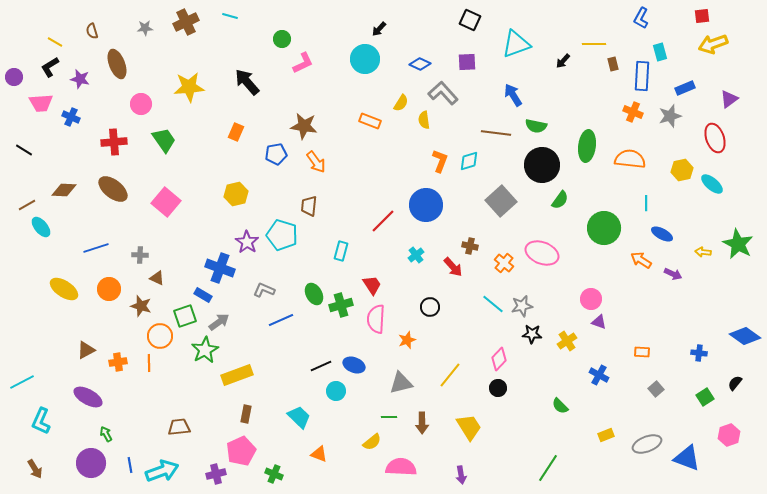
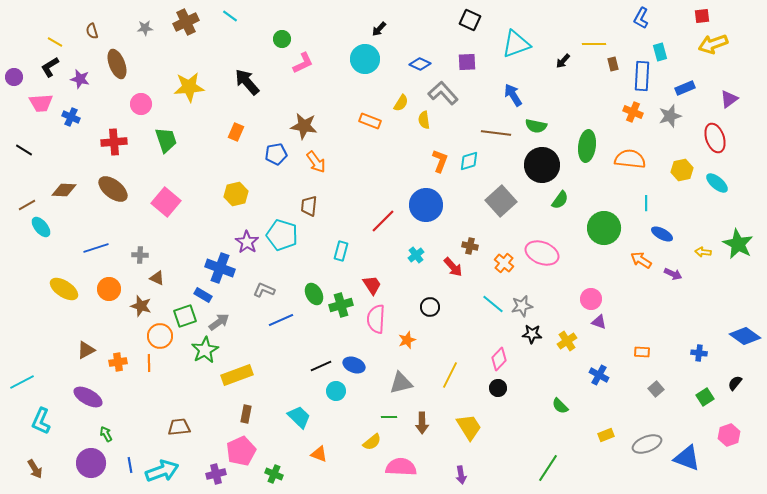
cyan line at (230, 16): rotated 21 degrees clockwise
green trapezoid at (164, 140): moved 2 px right; rotated 16 degrees clockwise
cyan ellipse at (712, 184): moved 5 px right, 1 px up
yellow line at (450, 375): rotated 12 degrees counterclockwise
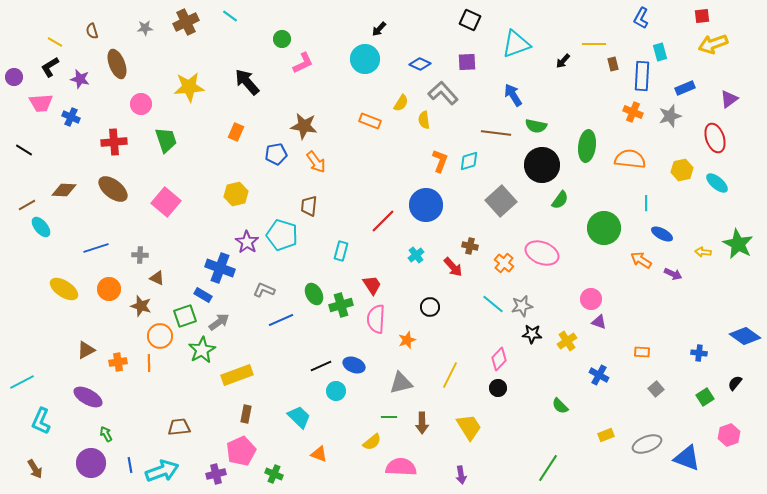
green star at (205, 350): moved 3 px left
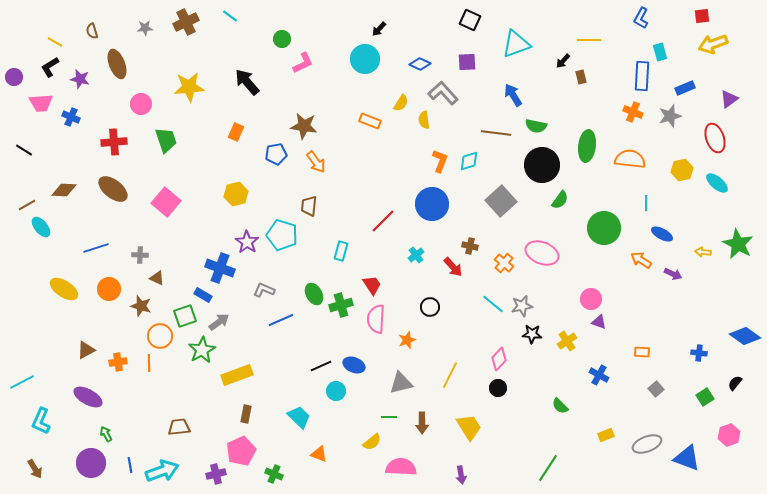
yellow line at (594, 44): moved 5 px left, 4 px up
brown rectangle at (613, 64): moved 32 px left, 13 px down
blue circle at (426, 205): moved 6 px right, 1 px up
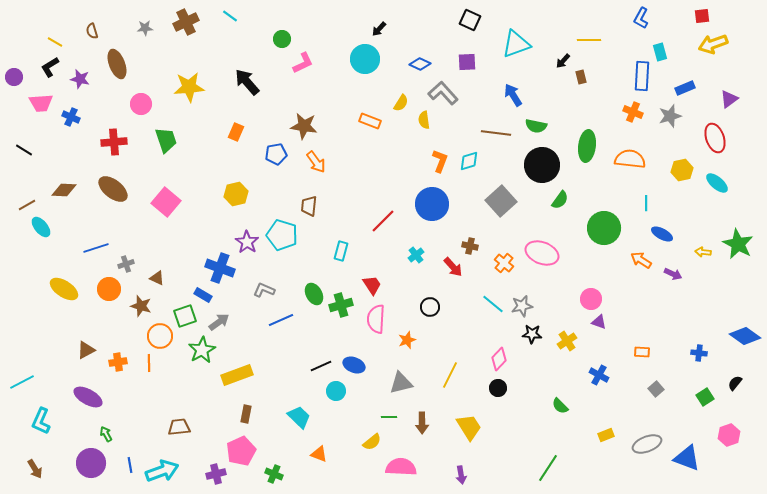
gray cross at (140, 255): moved 14 px left, 9 px down; rotated 21 degrees counterclockwise
